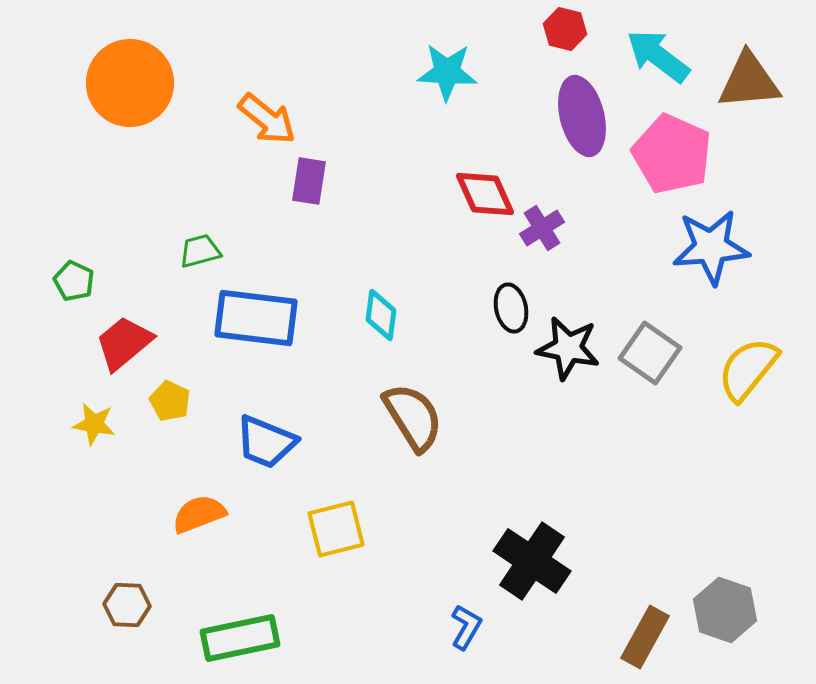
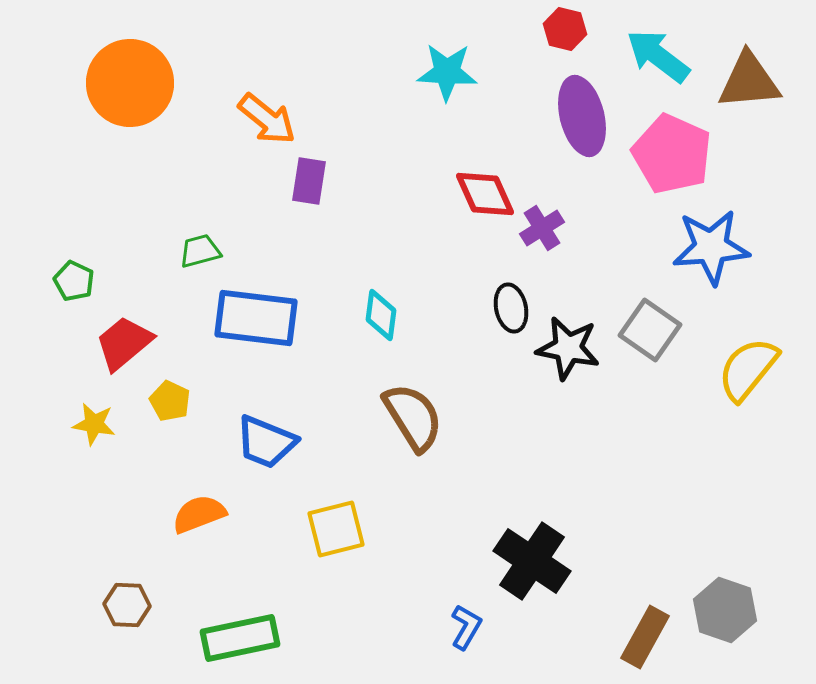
gray square: moved 23 px up
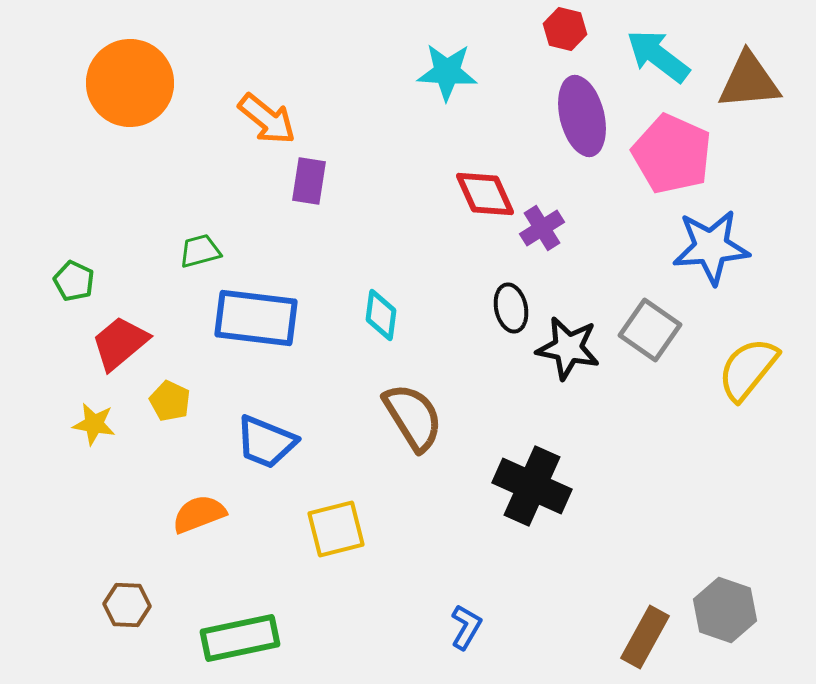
red trapezoid: moved 4 px left
black cross: moved 75 px up; rotated 10 degrees counterclockwise
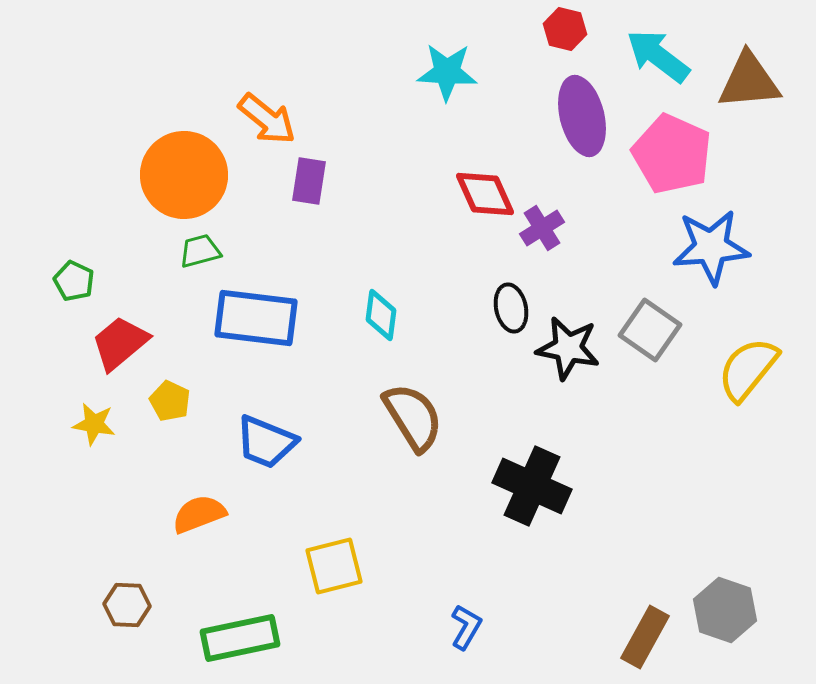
orange circle: moved 54 px right, 92 px down
yellow square: moved 2 px left, 37 px down
